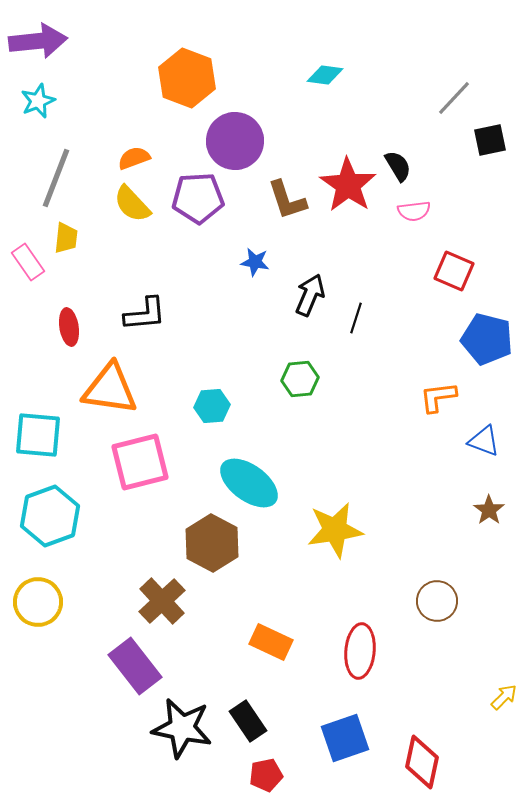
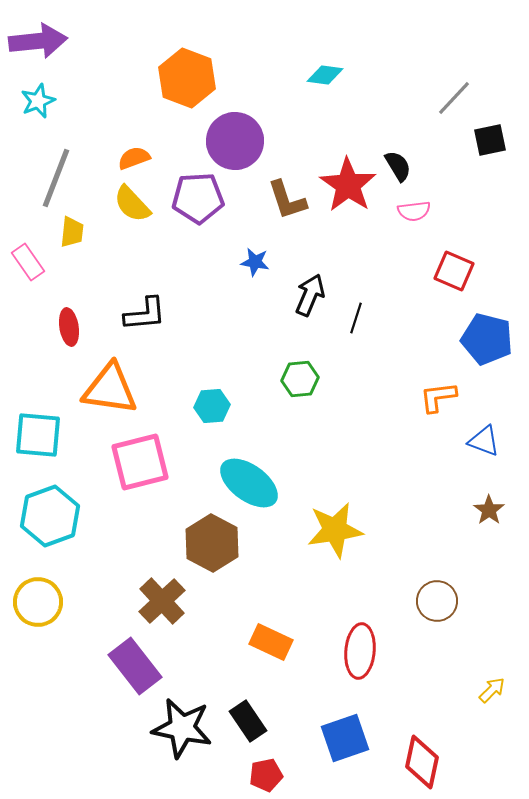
yellow trapezoid at (66, 238): moved 6 px right, 6 px up
yellow arrow at (504, 697): moved 12 px left, 7 px up
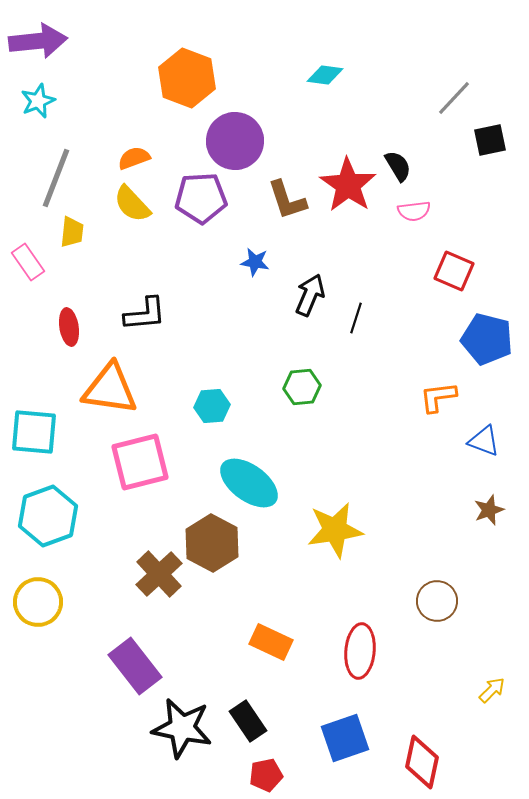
purple pentagon at (198, 198): moved 3 px right
green hexagon at (300, 379): moved 2 px right, 8 px down
cyan square at (38, 435): moved 4 px left, 3 px up
brown star at (489, 510): rotated 16 degrees clockwise
cyan hexagon at (50, 516): moved 2 px left
brown cross at (162, 601): moved 3 px left, 27 px up
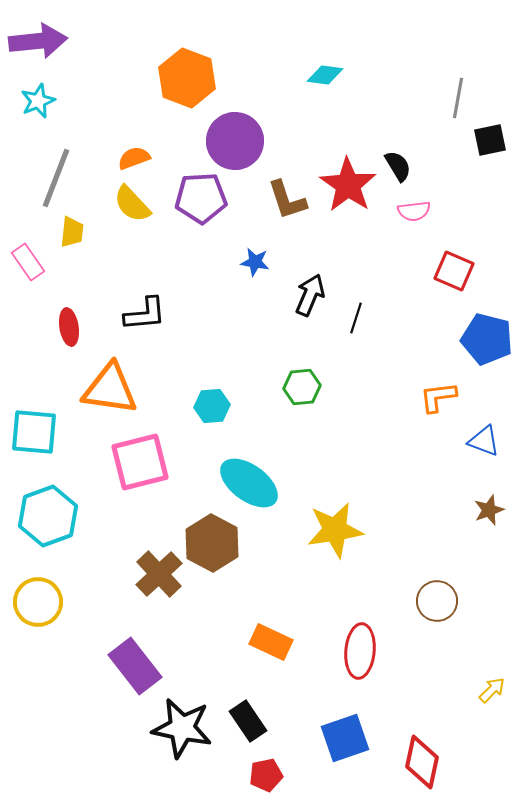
gray line at (454, 98): moved 4 px right; rotated 33 degrees counterclockwise
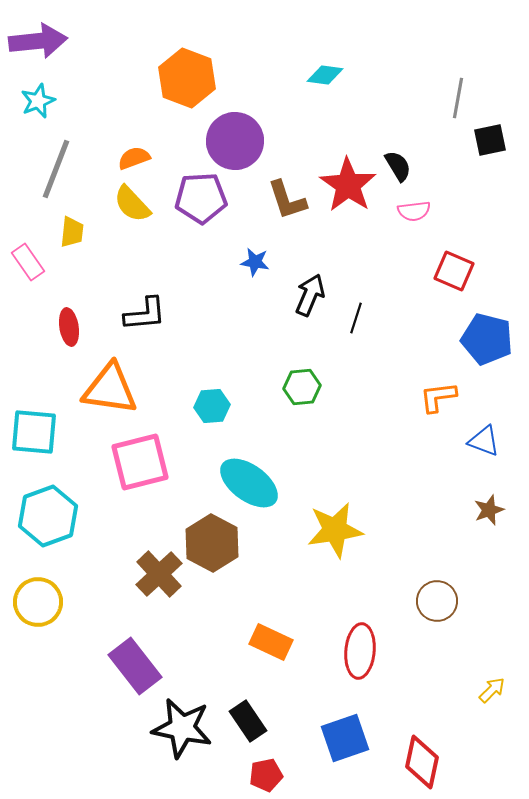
gray line at (56, 178): moved 9 px up
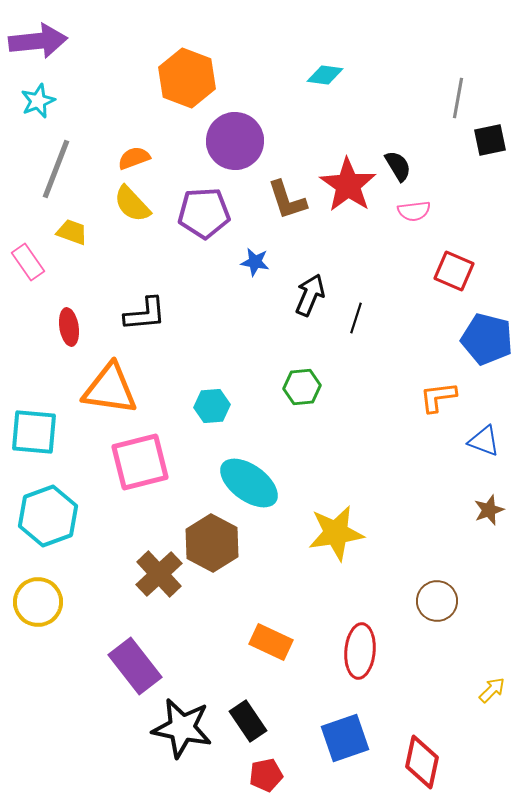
purple pentagon at (201, 198): moved 3 px right, 15 px down
yellow trapezoid at (72, 232): rotated 76 degrees counterclockwise
yellow star at (335, 530): moved 1 px right, 3 px down
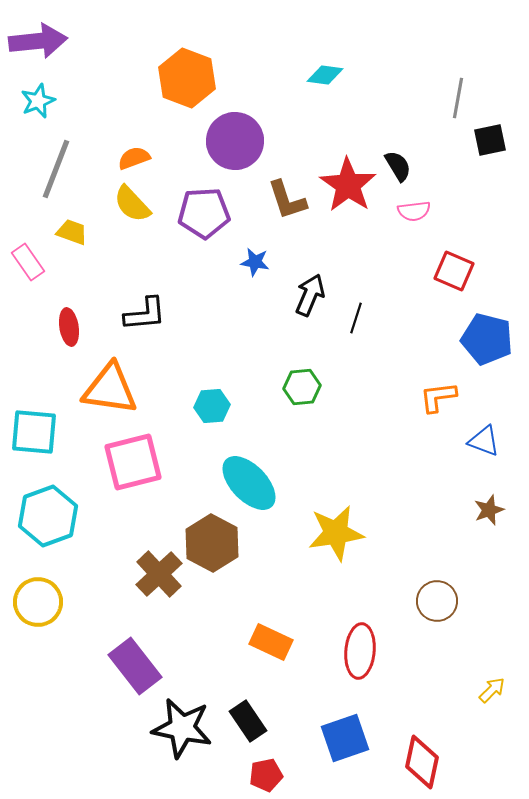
pink square at (140, 462): moved 7 px left
cyan ellipse at (249, 483): rotated 10 degrees clockwise
